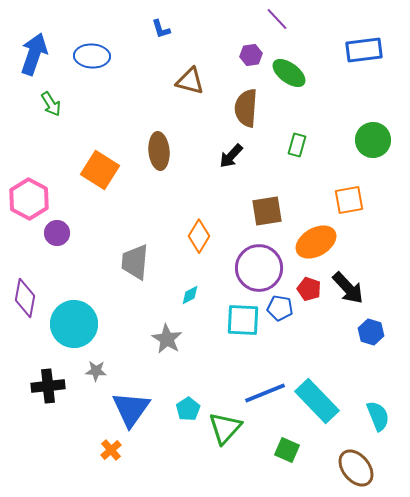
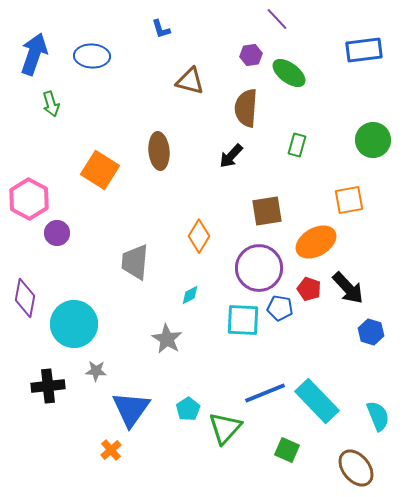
green arrow at (51, 104): rotated 15 degrees clockwise
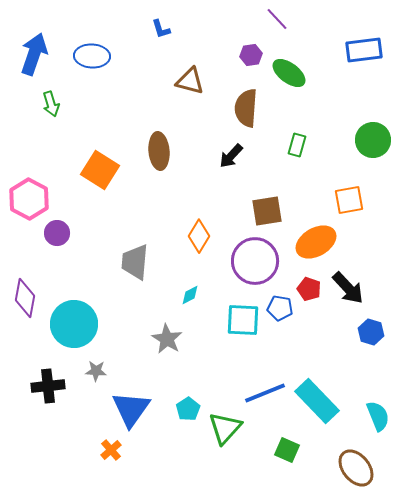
purple circle at (259, 268): moved 4 px left, 7 px up
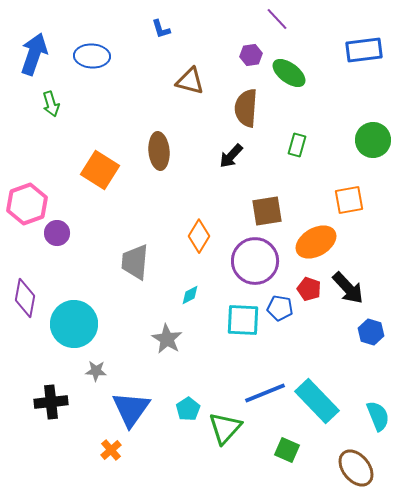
pink hexagon at (29, 199): moved 2 px left, 5 px down; rotated 12 degrees clockwise
black cross at (48, 386): moved 3 px right, 16 px down
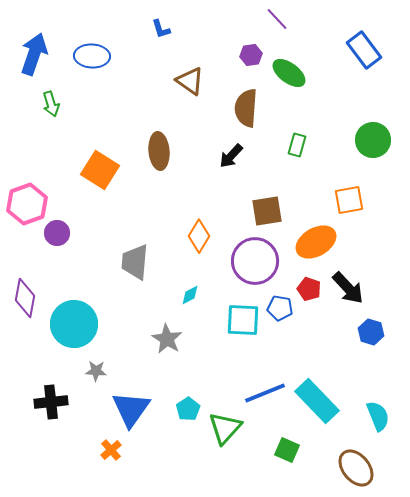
blue rectangle at (364, 50): rotated 60 degrees clockwise
brown triangle at (190, 81): rotated 20 degrees clockwise
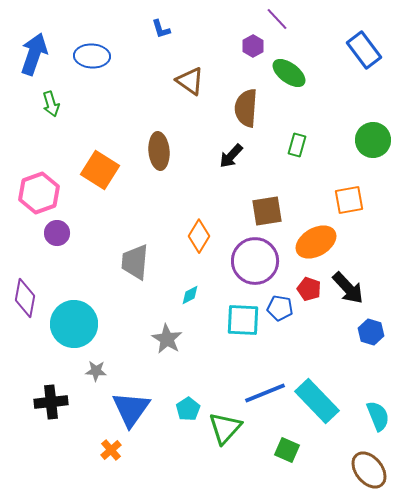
purple hexagon at (251, 55): moved 2 px right, 9 px up; rotated 20 degrees counterclockwise
pink hexagon at (27, 204): moved 12 px right, 11 px up
brown ellipse at (356, 468): moved 13 px right, 2 px down
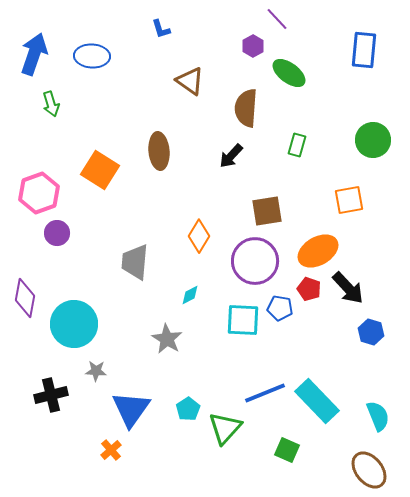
blue rectangle at (364, 50): rotated 42 degrees clockwise
orange ellipse at (316, 242): moved 2 px right, 9 px down
black cross at (51, 402): moved 7 px up; rotated 8 degrees counterclockwise
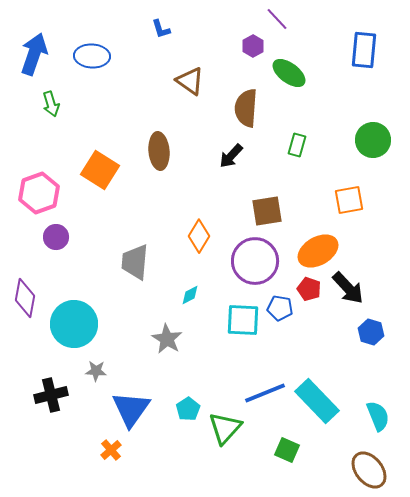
purple circle at (57, 233): moved 1 px left, 4 px down
